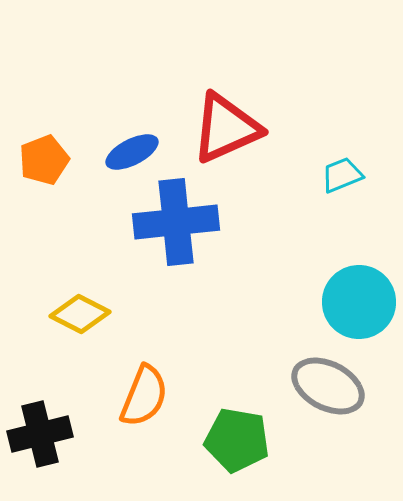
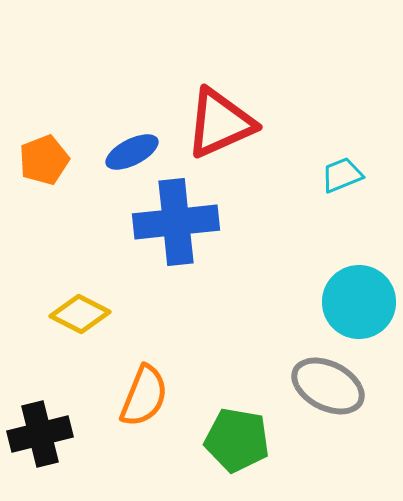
red triangle: moved 6 px left, 5 px up
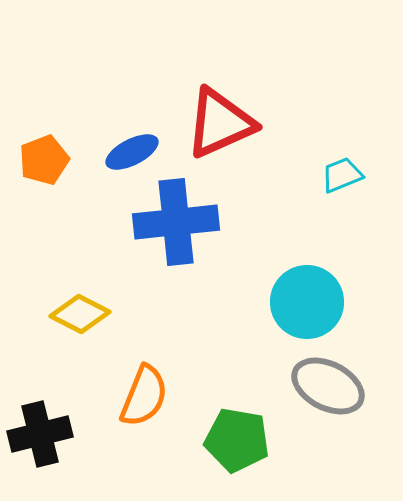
cyan circle: moved 52 px left
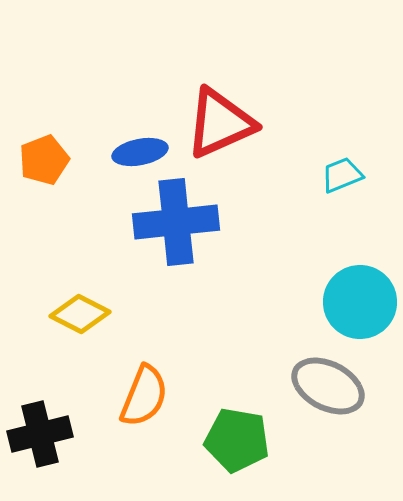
blue ellipse: moved 8 px right; rotated 16 degrees clockwise
cyan circle: moved 53 px right
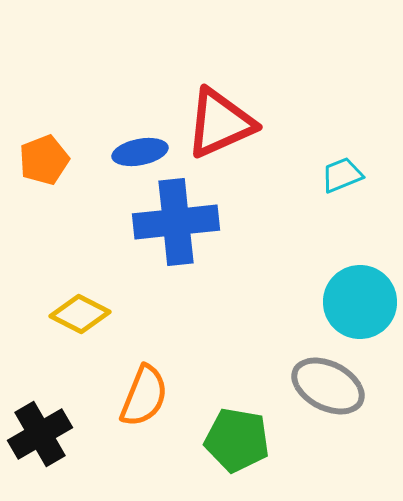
black cross: rotated 16 degrees counterclockwise
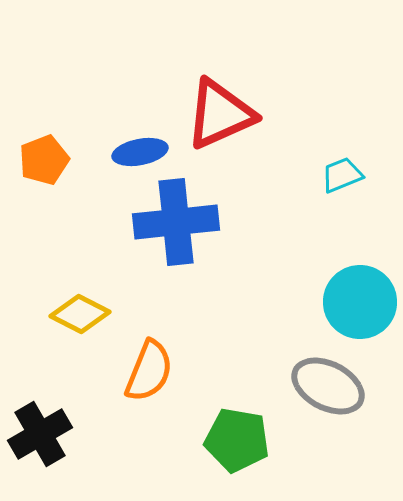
red triangle: moved 9 px up
orange semicircle: moved 5 px right, 25 px up
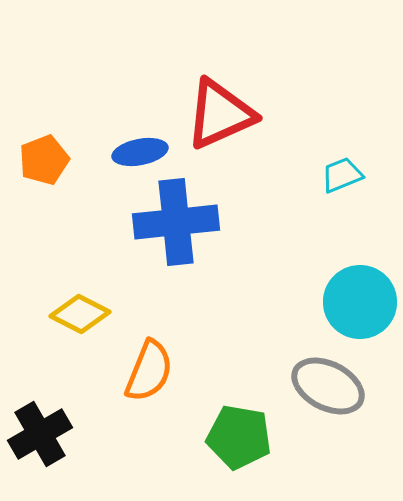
green pentagon: moved 2 px right, 3 px up
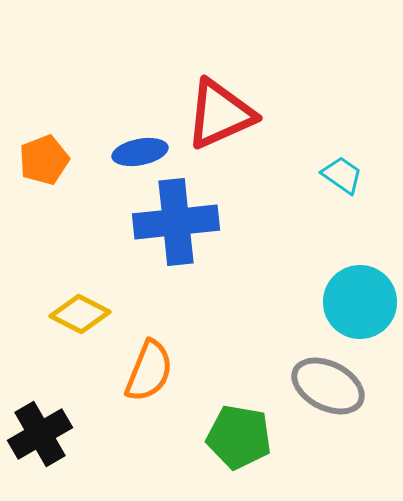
cyan trapezoid: rotated 57 degrees clockwise
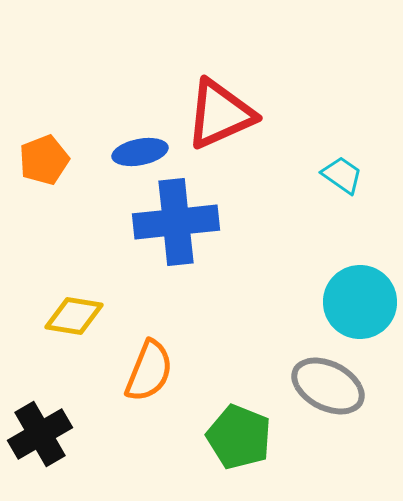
yellow diamond: moved 6 px left, 2 px down; rotated 18 degrees counterclockwise
green pentagon: rotated 12 degrees clockwise
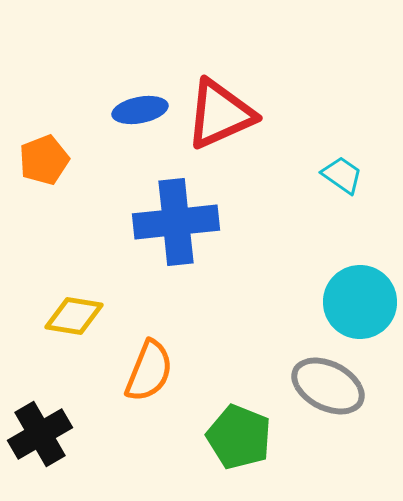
blue ellipse: moved 42 px up
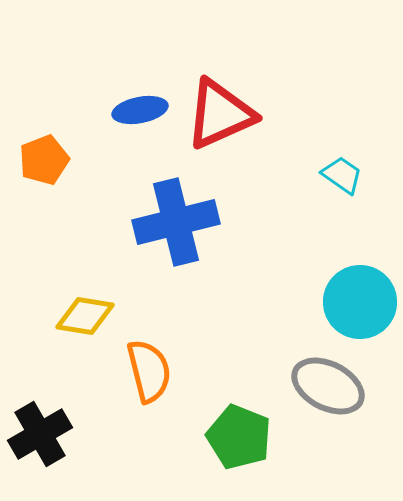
blue cross: rotated 8 degrees counterclockwise
yellow diamond: moved 11 px right
orange semicircle: rotated 36 degrees counterclockwise
